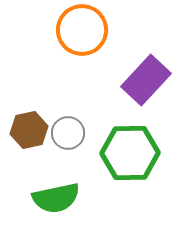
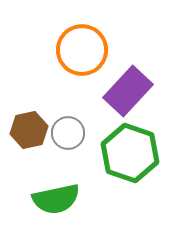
orange circle: moved 20 px down
purple rectangle: moved 18 px left, 11 px down
green hexagon: rotated 20 degrees clockwise
green semicircle: moved 1 px down
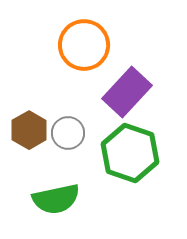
orange circle: moved 2 px right, 5 px up
purple rectangle: moved 1 px left, 1 px down
brown hexagon: rotated 18 degrees counterclockwise
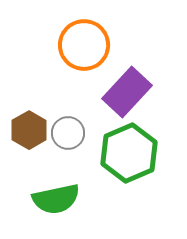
green hexagon: moved 1 px left; rotated 18 degrees clockwise
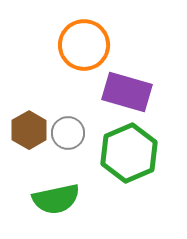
purple rectangle: rotated 63 degrees clockwise
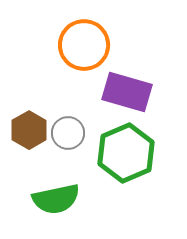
green hexagon: moved 3 px left
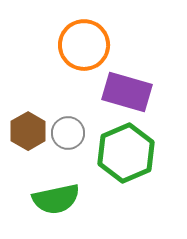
brown hexagon: moved 1 px left, 1 px down
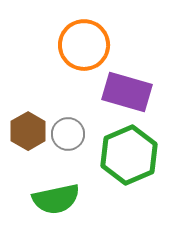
gray circle: moved 1 px down
green hexagon: moved 3 px right, 2 px down
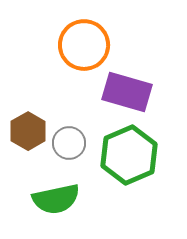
gray circle: moved 1 px right, 9 px down
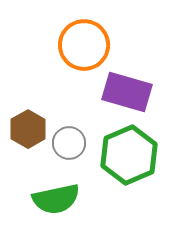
brown hexagon: moved 2 px up
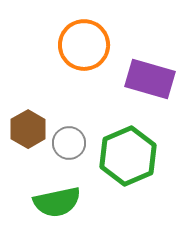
purple rectangle: moved 23 px right, 13 px up
green hexagon: moved 1 px left, 1 px down
green semicircle: moved 1 px right, 3 px down
